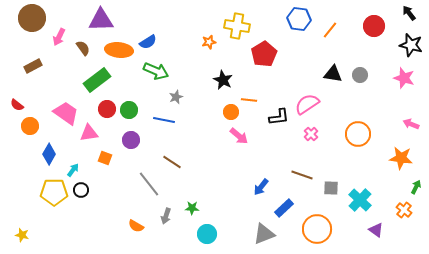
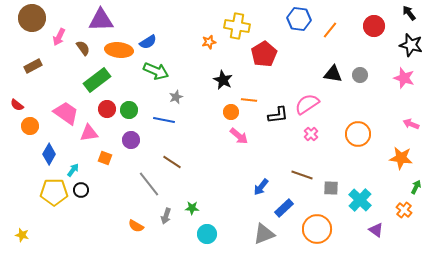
black L-shape at (279, 117): moved 1 px left, 2 px up
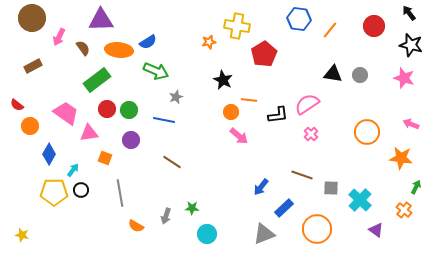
orange circle at (358, 134): moved 9 px right, 2 px up
gray line at (149, 184): moved 29 px left, 9 px down; rotated 28 degrees clockwise
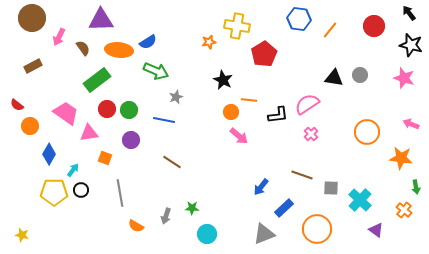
black triangle at (333, 74): moved 1 px right, 4 px down
green arrow at (416, 187): rotated 144 degrees clockwise
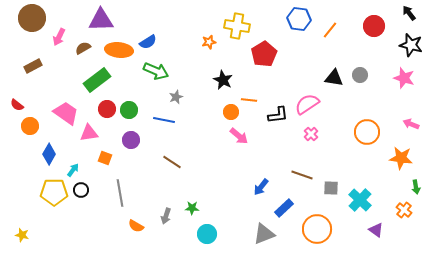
brown semicircle at (83, 48): rotated 84 degrees counterclockwise
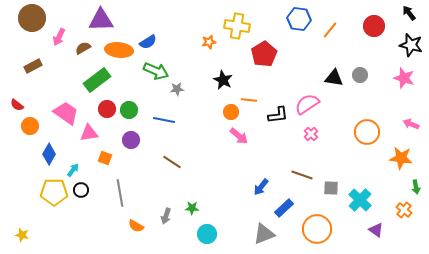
gray star at (176, 97): moved 1 px right, 8 px up; rotated 16 degrees clockwise
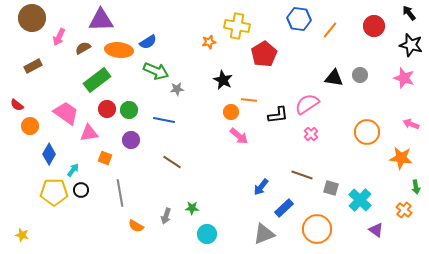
gray square at (331, 188): rotated 14 degrees clockwise
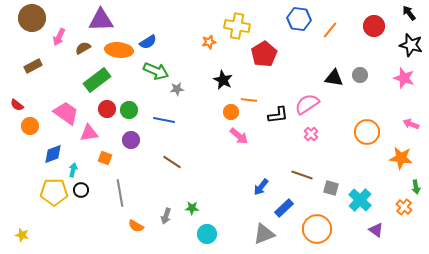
blue diamond at (49, 154): moved 4 px right; rotated 40 degrees clockwise
cyan arrow at (73, 170): rotated 24 degrees counterclockwise
orange cross at (404, 210): moved 3 px up
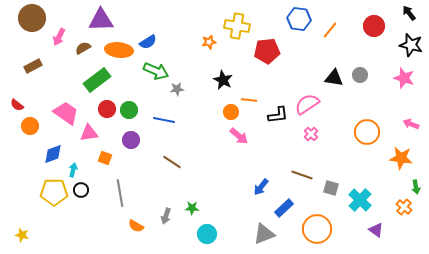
red pentagon at (264, 54): moved 3 px right, 3 px up; rotated 25 degrees clockwise
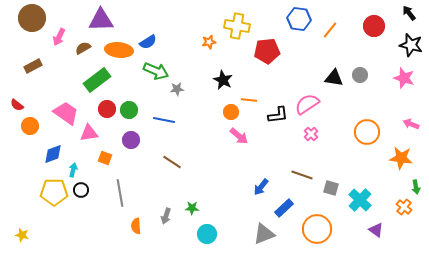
orange semicircle at (136, 226): rotated 56 degrees clockwise
